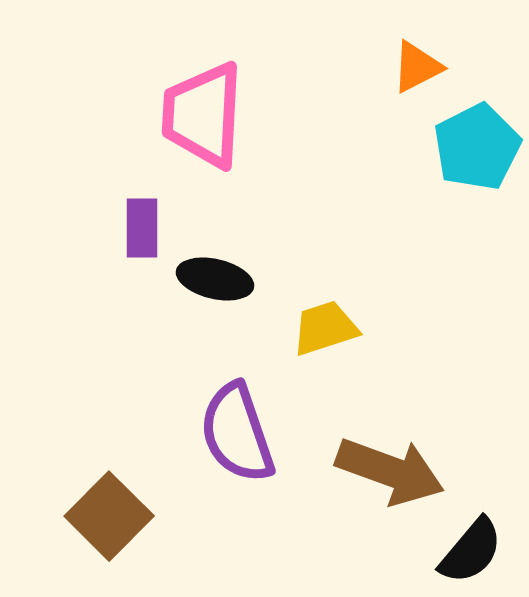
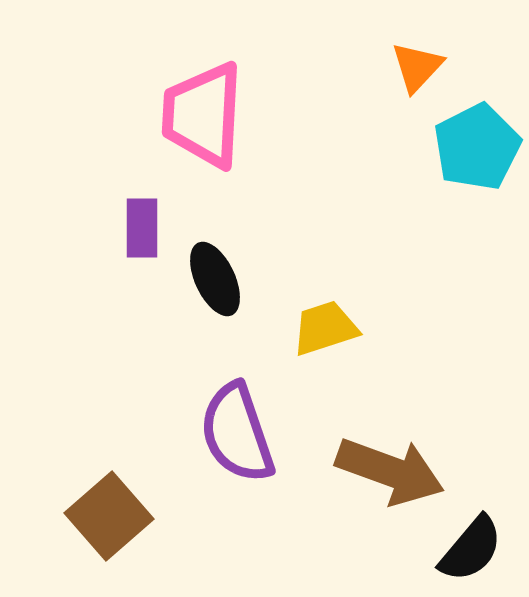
orange triangle: rotated 20 degrees counterclockwise
black ellipse: rotated 52 degrees clockwise
brown square: rotated 4 degrees clockwise
black semicircle: moved 2 px up
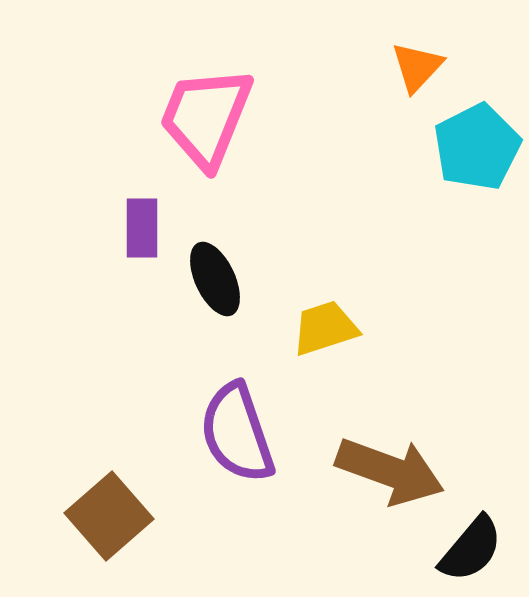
pink trapezoid: moved 3 px right, 2 px down; rotated 19 degrees clockwise
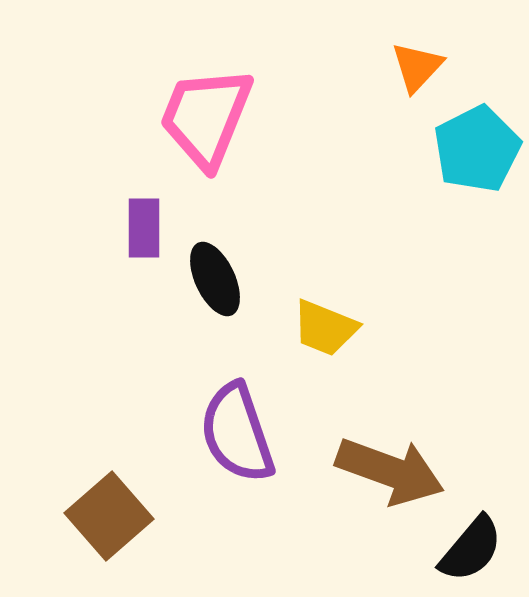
cyan pentagon: moved 2 px down
purple rectangle: moved 2 px right
yellow trapezoid: rotated 140 degrees counterclockwise
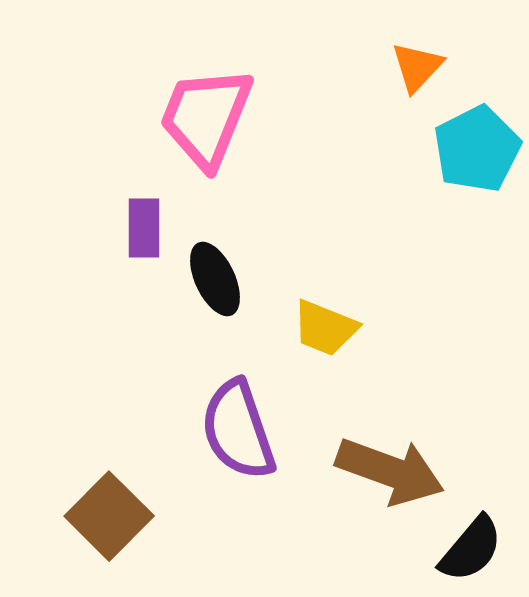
purple semicircle: moved 1 px right, 3 px up
brown square: rotated 4 degrees counterclockwise
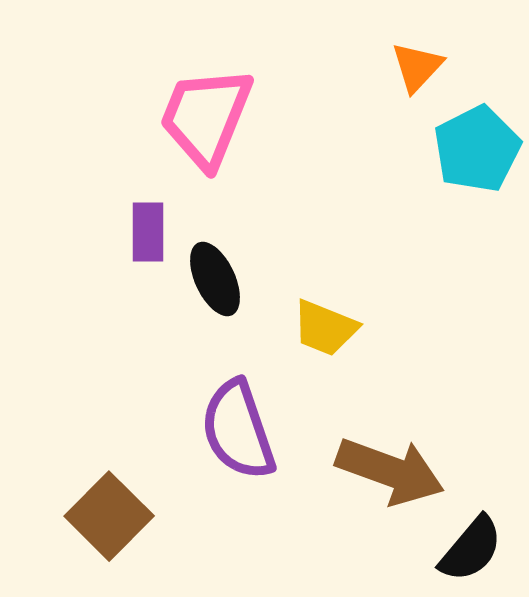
purple rectangle: moved 4 px right, 4 px down
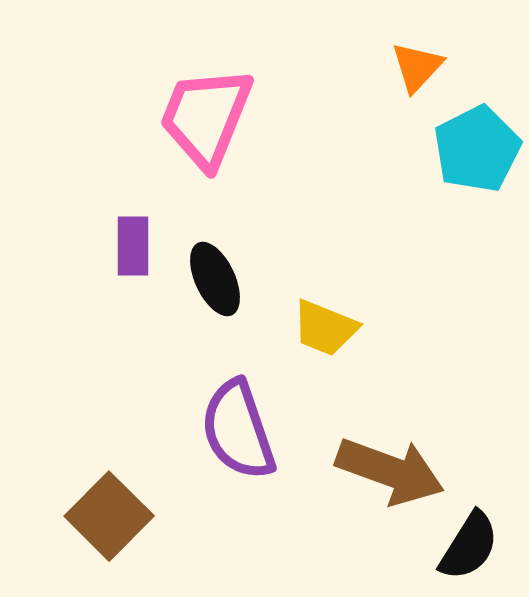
purple rectangle: moved 15 px left, 14 px down
black semicircle: moved 2 px left, 3 px up; rotated 8 degrees counterclockwise
